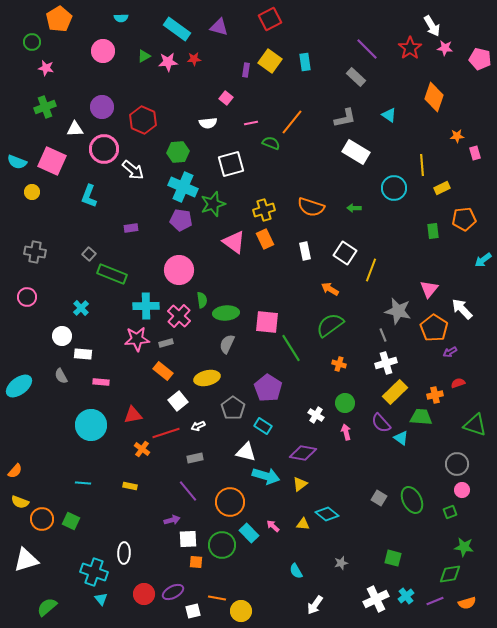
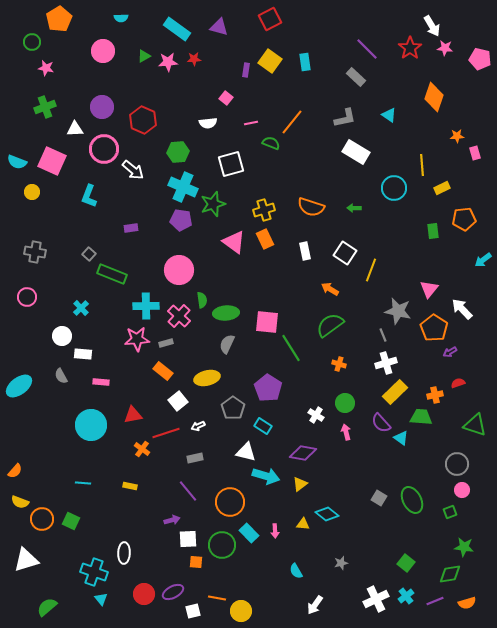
pink arrow at (273, 526): moved 2 px right, 5 px down; rotated 136 degrees counterclockwise
green square at (393, 558): moved 13 px right, 5 px down; rotated 24 degrees clockwise
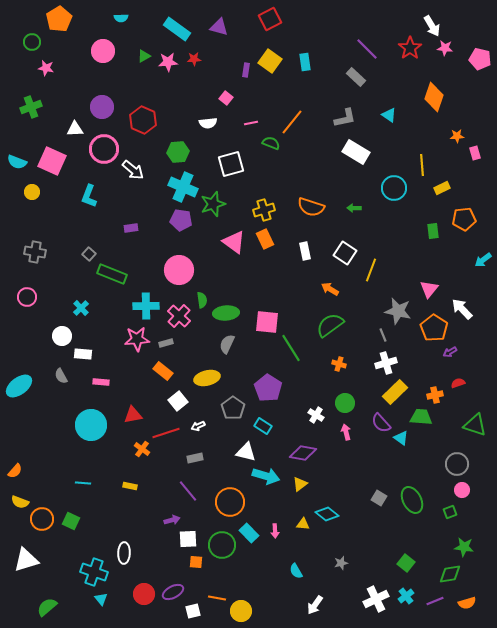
green cross at (45, 107): moved 14 px left
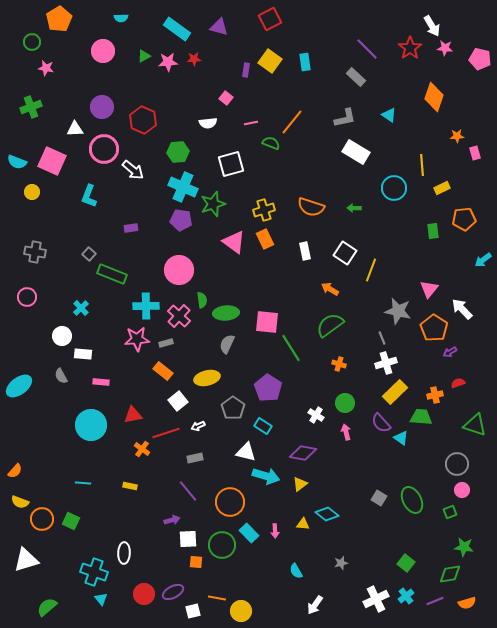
gray line at (383, 335): moved 1 px left, 3 px down
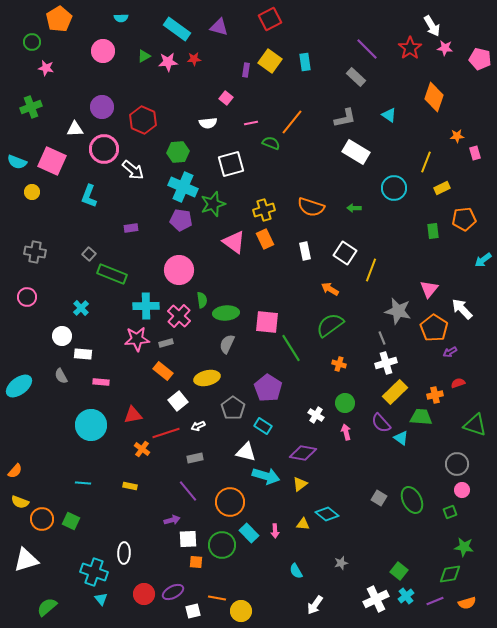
yellow line at (422, 165): moved 4 px right, 3 px up; rotated 25 degrees clockwise
green square at (406, 563): moved 7 px left, 8 px down
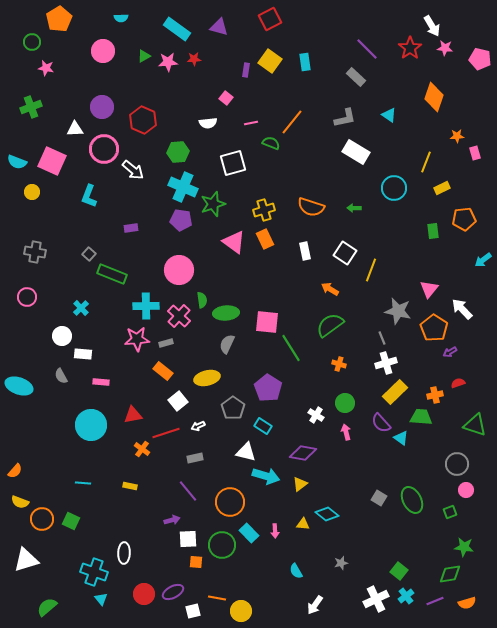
white square at (231, 164): moved 2 px right, 1 px up
cyan ellipse at (19, 386): rotated 56 degrees clockwise
pink circle at (462, 490): moved 4 px right
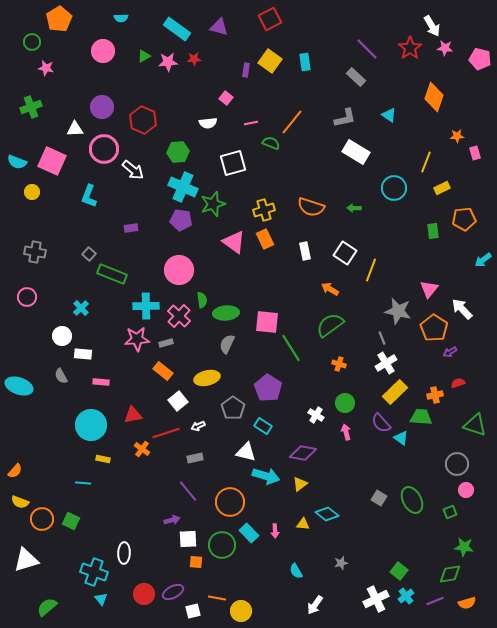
white cross at (386, 363): rotated 15 degrees counterclockwise
yellow rectangle at (130, 486): moved 27 px left, 27 px up
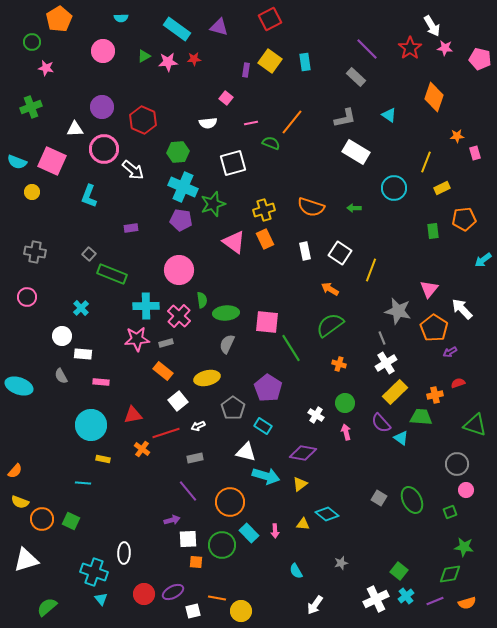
white square at (345, 253): moved 5 px left
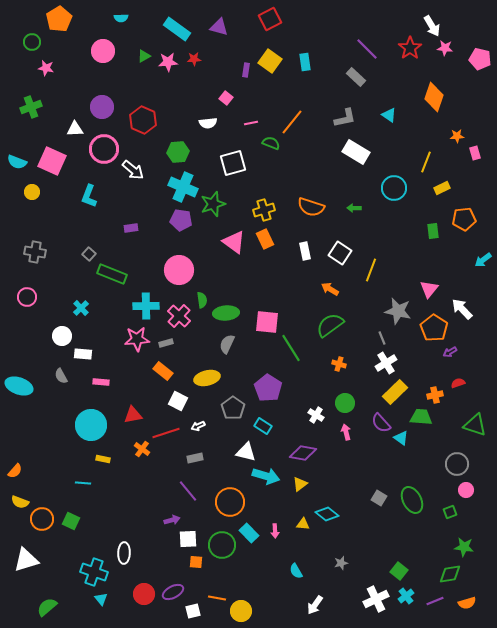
white square at (178, 401): rotated 24 degrees counterclockwise
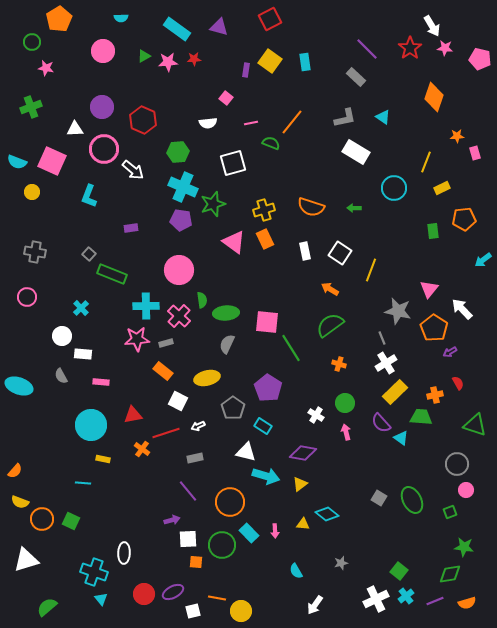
cyan triangle at (389, 115): moved 6 px left, 2 px down
red semicircle at (458, 383): rotated 80 degrees clockwise
